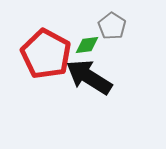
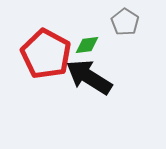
gray pentagon: moved 13 px right, 4 px up
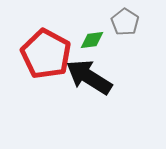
green diamond: moved 5 px right, 5 px up
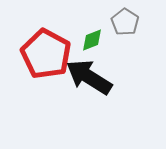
green diamond: rotated 15 degrees counterclockwise
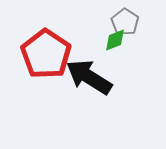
green diamond: moved 23 px right
red pentagon: rotated 6 degrees clockwise
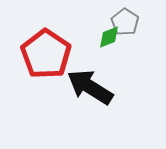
green diamond: moved 6 px left, 3 px up
black arrow: moved 1 px right, 10 px down
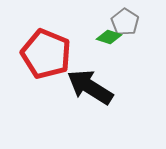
green diamond: rotated 40 degrees clockwise
red pentagon: rotated 12 degrees counterclockwise
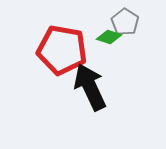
red pentagon: moved 16 px right, 4 px up; rotated 12 degrees counterclockwise
black arrow: rotated 33 degrees clockwise
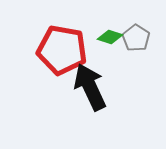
gray pentagon: moved 11 px right, 16 px down
green diamond: moved 1 px right
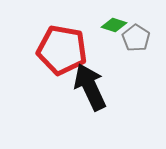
green diamond: moved 4 px right, 12 px up
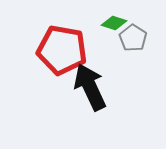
green diamond: moved 2 px up
gray pentagon: moved 3 px left
